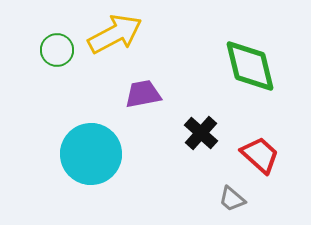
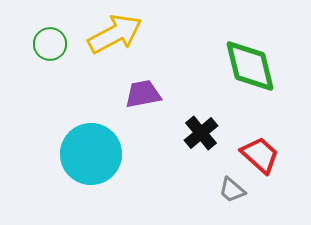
green circle: moved 7 px left, 6 px up
black cross: rotated 8 degrees clockwise
gray trapezoid: moved 9 px up
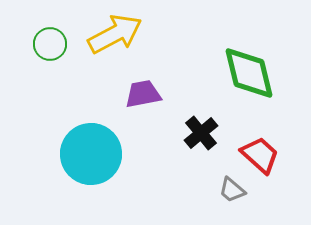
green diamond: moved 1 px left, 7 px down
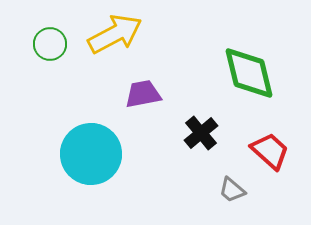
red trapezoid: moved 10 px right, 4 px up
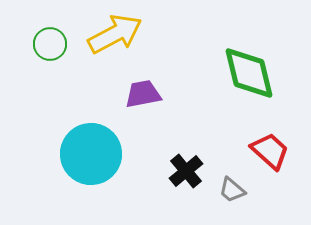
black cross: moved 15 px left, 38 px down
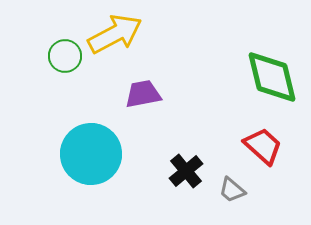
green circle: moved 15 px right, 12 px down
green diamond: moved 23 px right, 4 px down
red trapezoid: moved 7 px left, 5 px up
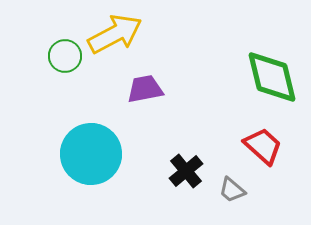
purple trapezoid: moved 2 px right, 5 px up
